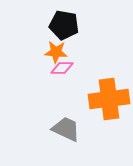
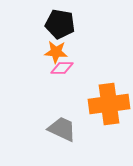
black pentagon: moved 4 px left, 1 px up
orange cross: moved 5 px down
gray trapezoid: moved 4 px left
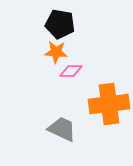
pink diamond: moved 9 px right, 3 px down
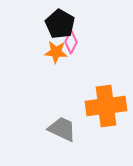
black pentagon: rotated 20 degrees clockwise
pink diamond: moved 29 px up; rotated 65 degrees counterclockwise
orange cross: moved 3 px left, 2 px down
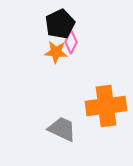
black pentagon: rotated 16 degrees clockwise
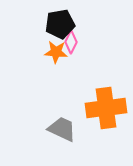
black pentagon: rotated 16 degrees clockwise
orange cross: moved 2 px down
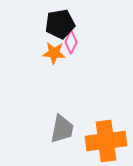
orange star: moved 2 px left, 1 px down
orange cross: moved 33 px down
gray trapezoid: rotated 76 degrees clockwise
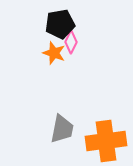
orange star: rotated 15 degrees clockwise
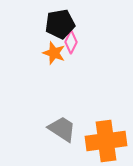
gray trapezoid: rotated 68 degrees counterclockwise
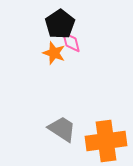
black pentagon: rotated 24 degrees counterclockwise
pink diamond: rotated 40 degrees counterclockwise
